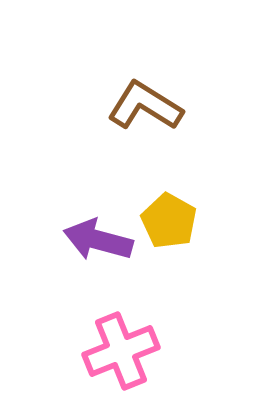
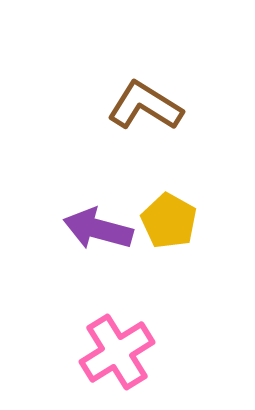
purple arrow: moved 11 px up
pink cross: moved 4 px left, 1 px down; rotated 10 degrees counterclockwise
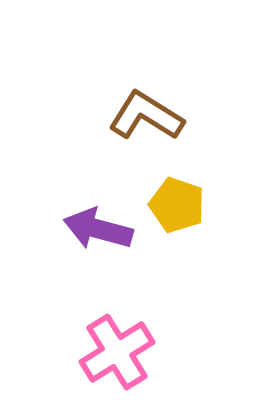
brown L-shape: moved 1 px right, 10 px down
yellow pentagon: moved 8 px right, 16 px up; rotated 10 degrees counterclockwise
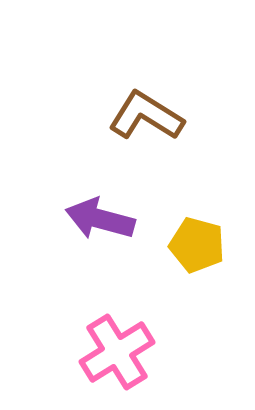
yellow pentagon: moved 20 px right, 40 px down; rotated 4 degrees counterclockwise
purple arrow: moved 2 px right, 10 px up
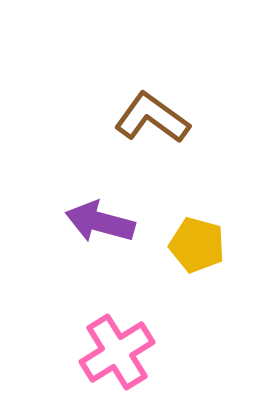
brown L-shape: moved 6 px right, 2 px down; rotated 4 degrees clockwise
purple arrow: moved 3 px down
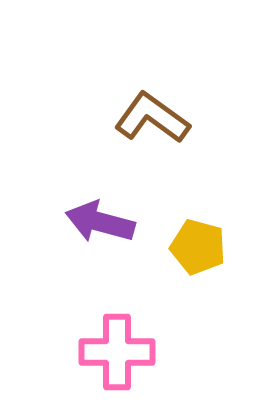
yellow pentagon: moved 1 px right, 2 px down
pink cross: rotated 32 degrees clockwise
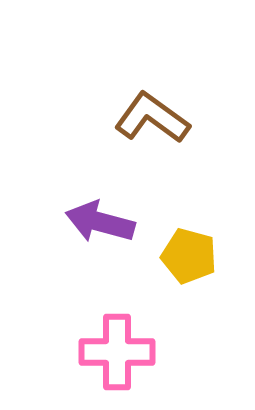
yellow pentagon: moved 9 px left, 9 px down
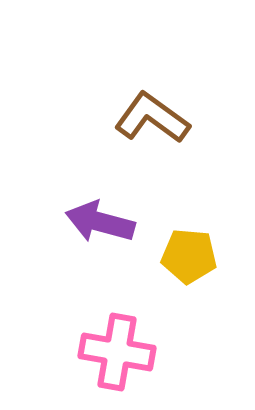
yellow pentagon: rotated 10 degrees counterclockwise
pink cross: rotated 10 degrees clockwise
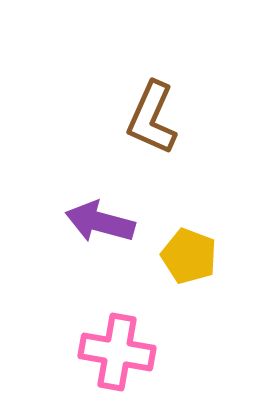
brown L-shape: rotated 102 degrees counterclockwise
yellow pentagon: rotated 16 degrees clockwise
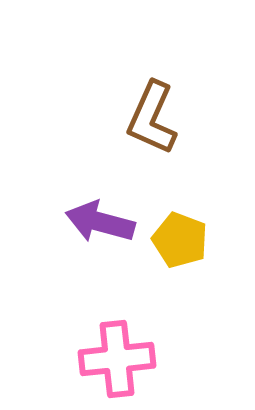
yellow pentagon: moved 9 px left, 16 px up
pink cross: moved 7 px down; rotated 16 degrees counterclockwise
